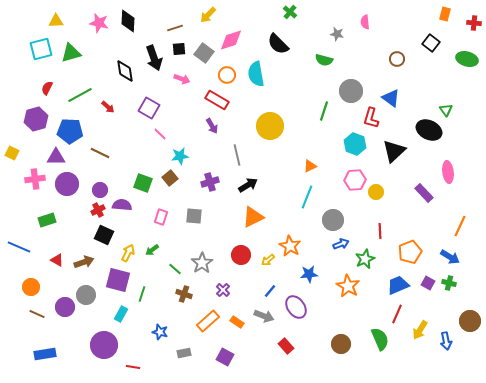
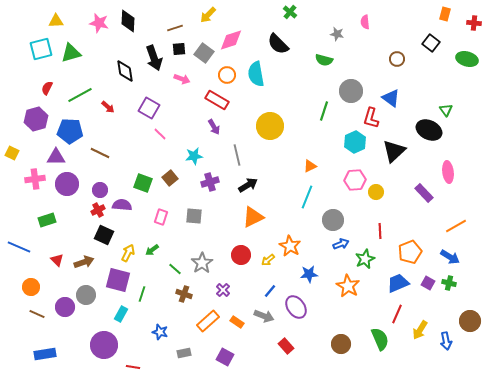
purple arrow at (212, 126): moved 2 px right, 1 px down
cyan hexagon at (355, 144): moved 2 px up; rotated 15 degrees clockwise
cyan star at (180, 156): moved 14 px right
orange line at (460, 226): moved 4 px left; rotated 35 degrees clockwise
red triangle at (57, 260): rotated 16 degrees clockwise
blue trapezoid at (398, 285): moved 2 px up
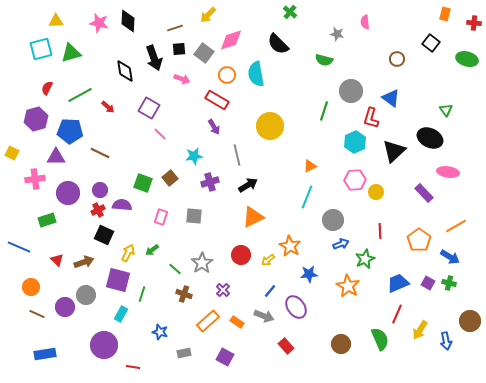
black ellipse at (429, 130): moved 1 px right, 8 px down
pink ellipse at (448, 172): rotated 75 degrees counterclockwise
purple circle at (67, 184): moved 1 px right, 9 px down
orange pentagon at (410, 252): moved 9 px right, 12 px up; rotated 15 degrees counterclockwise
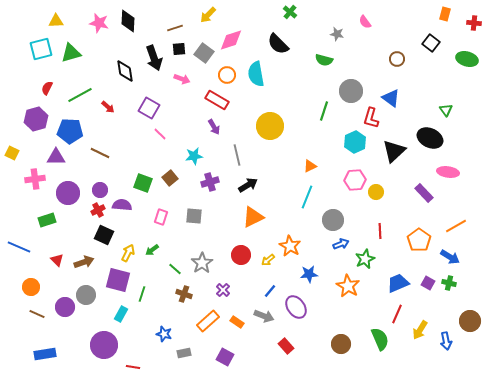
pink semicircle at (365, 22): rotated 32 degrees counterclockwise
blue star at (160, 332): moved 4 px right, 2 px down
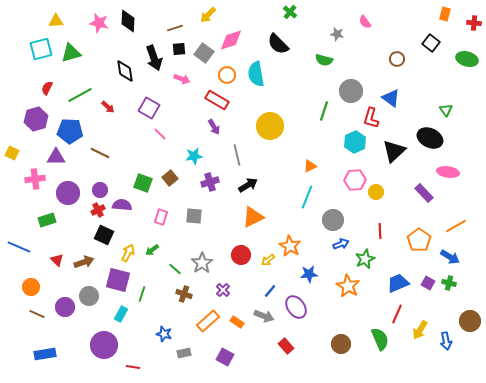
gray circle at (86, 295): moved 3 px right, 1 px down
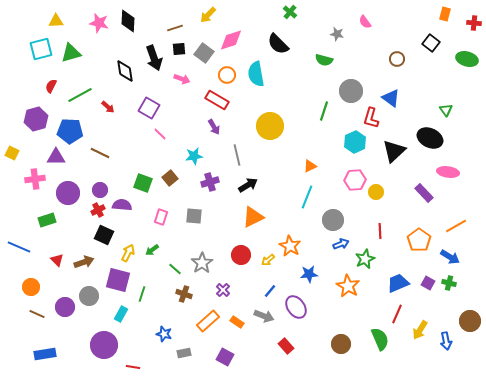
red semicircle at (47, 88): moved 4 px right, 2 px up
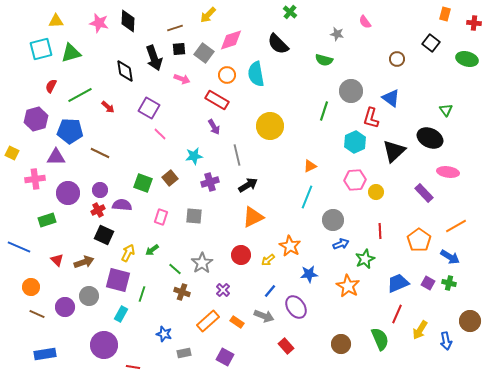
brown cross at (184, 294): moved 2 px left, 2 px up
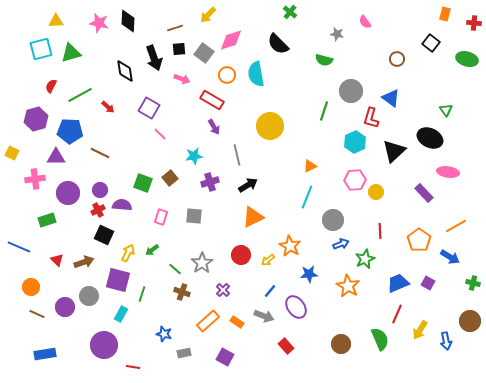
red rectangle at (217, 100): moved 5 px left
green cross at (449, 283): moved 24 px right
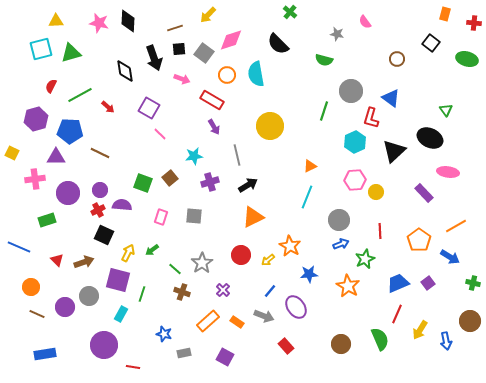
gray circle at (333, 220): moved 6 px right
purple square at (428, 283): rotated 24 degrees clockwise
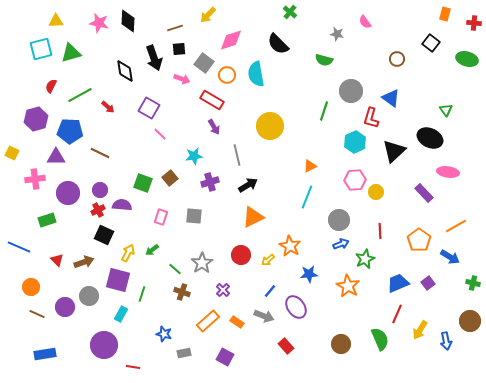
gray square at (204, 53): moved 10 px down
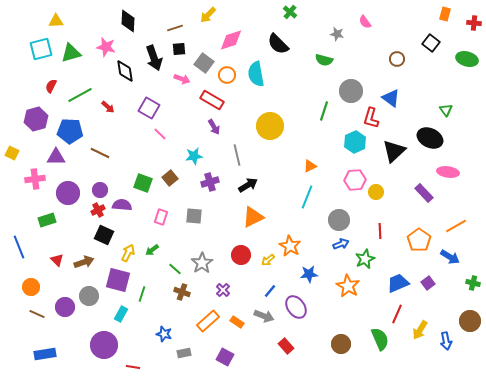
pink star at (99, 23): moved 7 px right, 24 px down
blue line at (19, 247): rotated 45 degrees clockwise
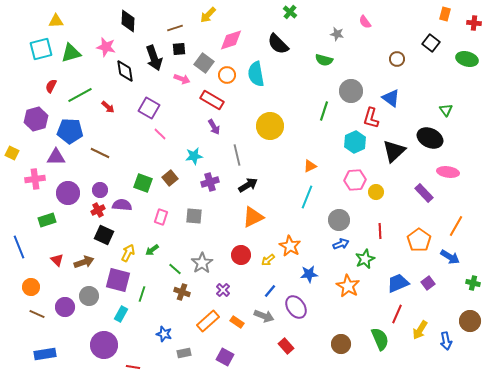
orange line at (456, 226): rotated 30 degrees counterclockwise
